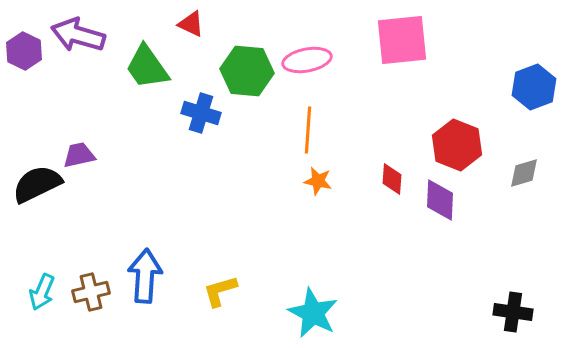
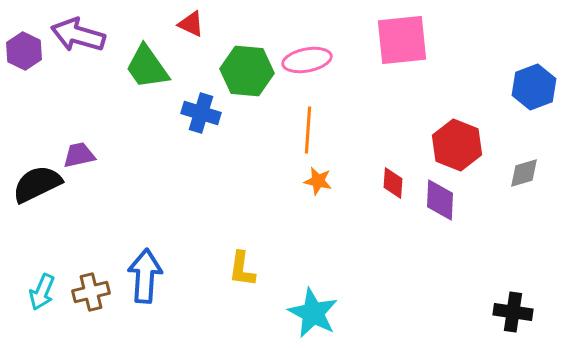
red diamond: moved 1 px right, 4 px down
yellow L-shape: moved 22 px right, 22 px up; rotated 66 degrees counterclockwise
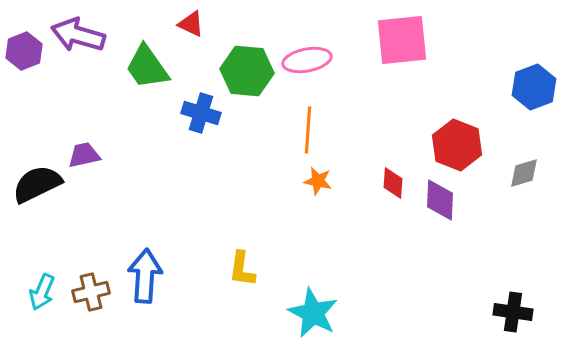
purple hexagon: rotated 12 degrees clockwise
purple trapezoid: moved 5 px right
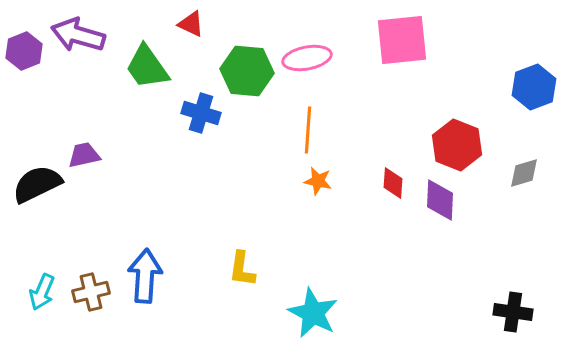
pink ellipse: moved 2 px up
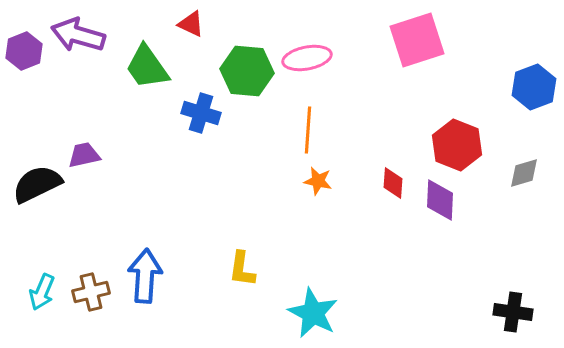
pink square: moved 15 px right; rotated 12 degrees counterclockwise
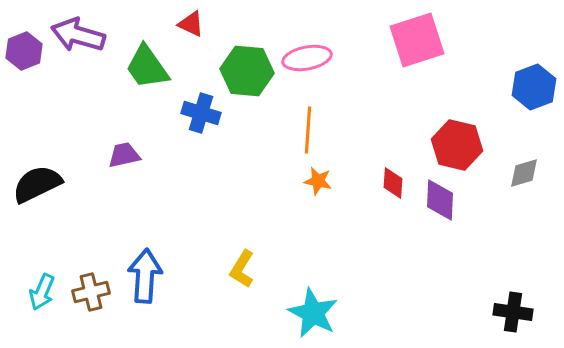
red hexagon: rotated 9 degrees counterclockwise
purple trapezoid: moved 40 px right
yellow L-shape: rotated 24 degrees clockwise
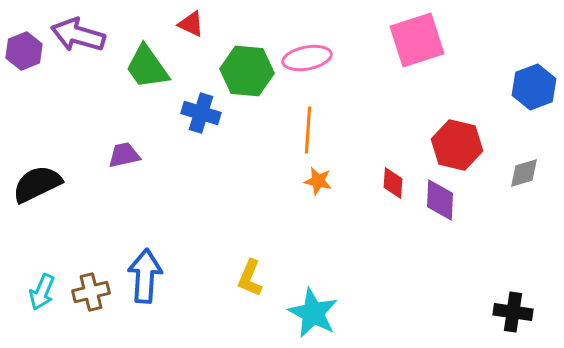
yellow L-shape: moved 8 px right, 9 px down; rotated 9 degrees counterclockwise
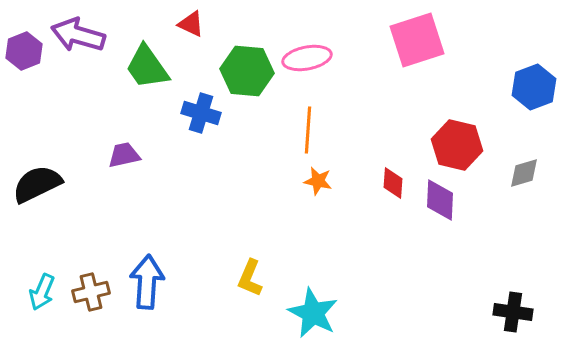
blue arrow: moved 2 px right, 6 px down
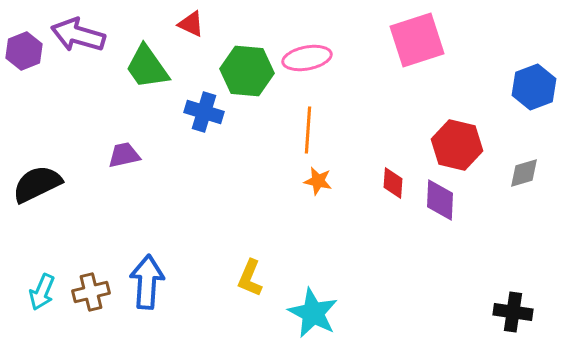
blue cross: moved 3 px right, 1 px up
